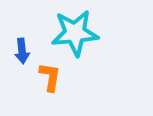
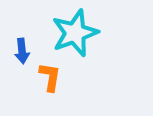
cyan star: rotated 15 degrees counterclockwise
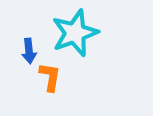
blue arrow: moved 7 px right
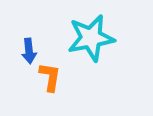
cyan star: moved 16 px right, 5 px down; rotated 9 degrees clockwise
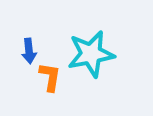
cyan star: moved 16 px down
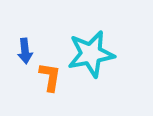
blue arrow: moved 4 px left
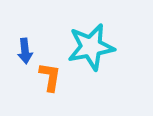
cyan star: moved 7 px up
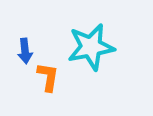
orange L-shape: moved 2 px left
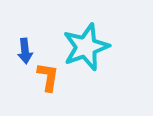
cyan star: moved 5 px left; rotated 9 degrees counterclockwise
